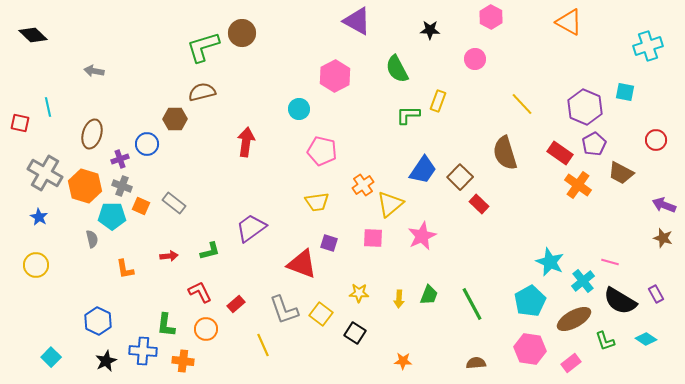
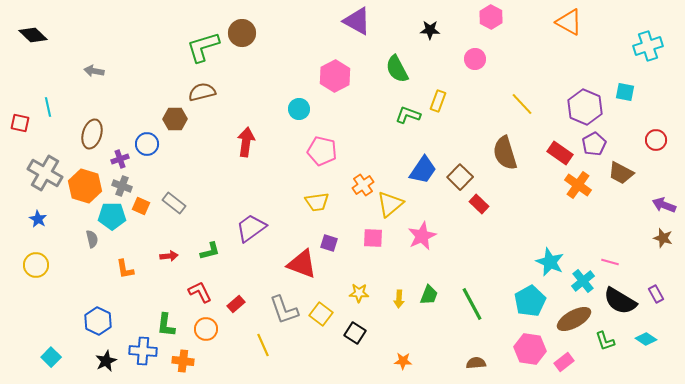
green L-shape at (408, 115): rotated 20 degrees clockwise
blue star at (39, 217): moved 1 px left, 2 px down
pink rectangle at (571, 363): moved 7 px left, 1 px up
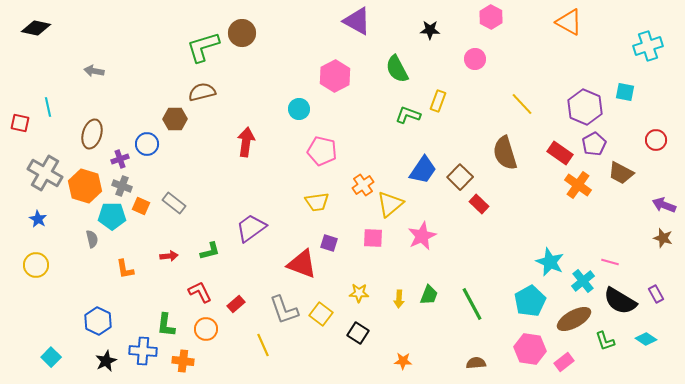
black diamond at (33, 35): moved 3 px right, 7 px up; rotated 32 degrees counterclockwise
black square at (355, 333): moved 3 px right
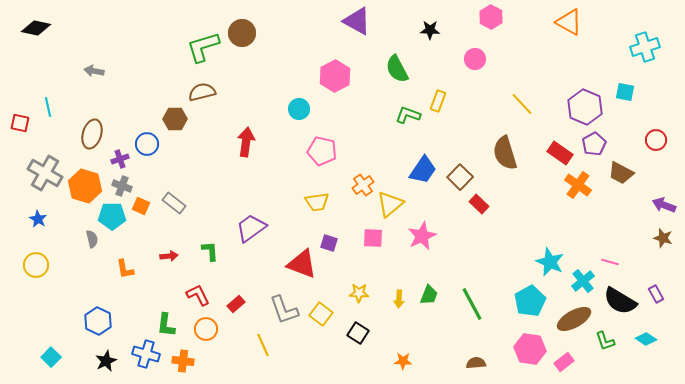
cyan cross at (648, 46): moved 3 px left, 1 px down
green L-shape at (210, 251): rotated 80 degrees counterclockwise
red L-shape at (200, 292): moved 2 px left, 3 px down
blue cross at (143, 351): moved 3 px right, 3 px down; rotated 12 degrees clockwise
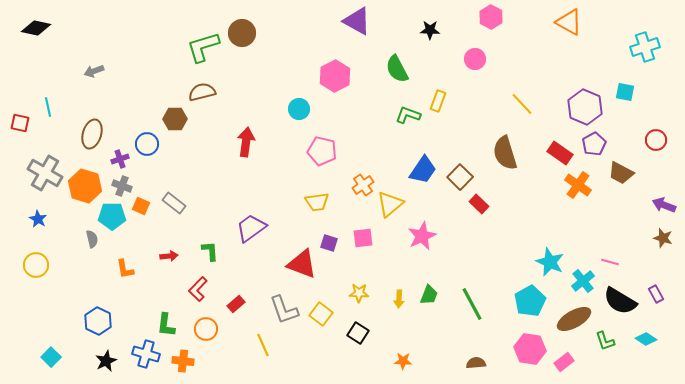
gray arrow at (94, 71): rotated 30 degrees counterclockwise
pink square at (373, 238): moved 10 px left; rotated 10 degrees counterclockwise
red L-shape at (198, 295): moved 6 px up; rotated 110 degrees counterclockwise
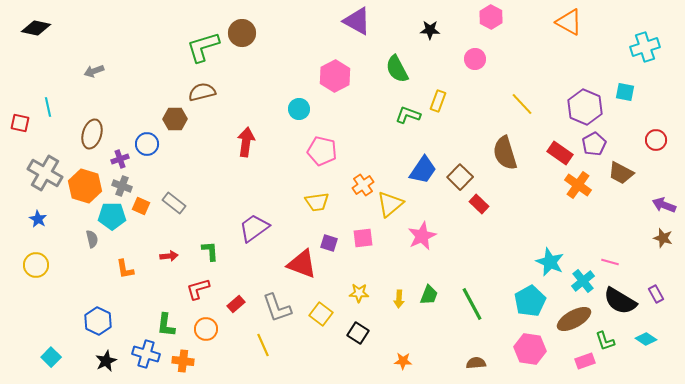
purple trapezoid at (251, 228): moved 3 px right
red L-shape at (198, 289): rotated 30 degrees clockwise
gray L-shape at (284, 310): moved 7 px left, 2 px up
pink rectangle at (564, 362): moved 21 px right, 1 px up; rotated 18 degrees clockwise
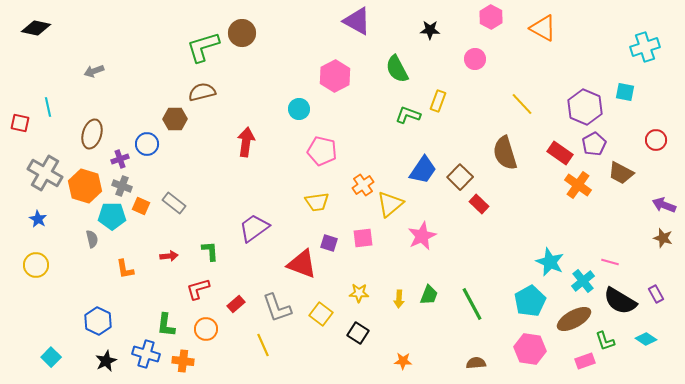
orange triangle at (569, 22): moved 26 px left, 6 px down
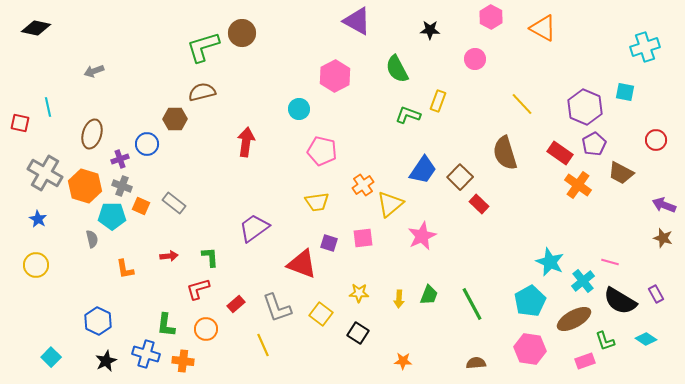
green L-shape at (210, 251): moved 6 px down
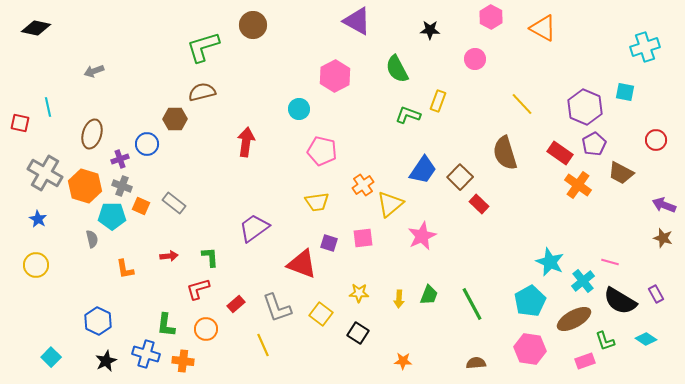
brown circle at (242, 33): moved 11 px right, 8 px up
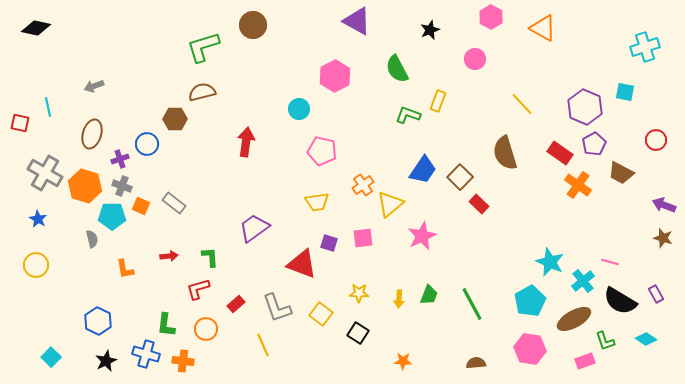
black star at (430, 30): rotated 24 degrees counterclockwise
gray arrow at (94, 71): moved 15 px down
